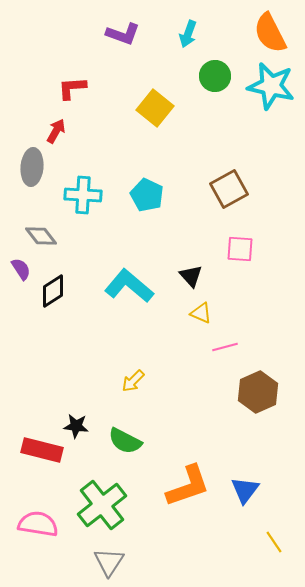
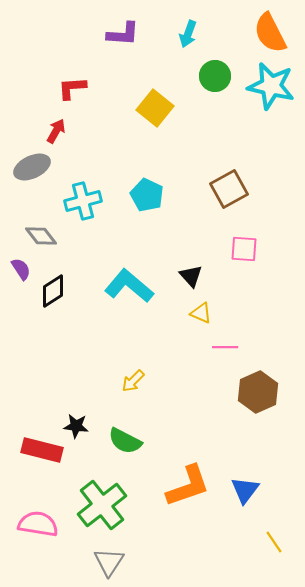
purple L-shape: rotated 16 degrees counterclockwise
gray ellipse: rotated 60 degrees clockwise
cyan cross: moved 6 px down; rotated 18 degrees counterclockwise
pink square: moved 4 px right
pink line: rotated 15 degrees clockwise
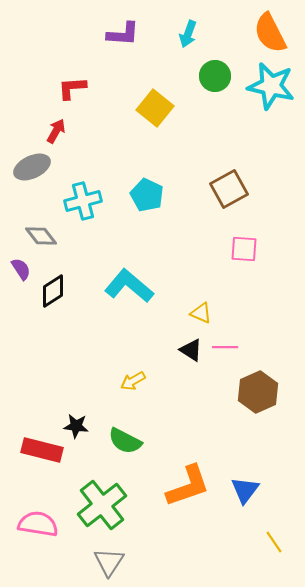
black triangle: moved 74 px down; rotated 15 degrees counterclockwise
yellow arrow: rotated 15 degrees clockwise
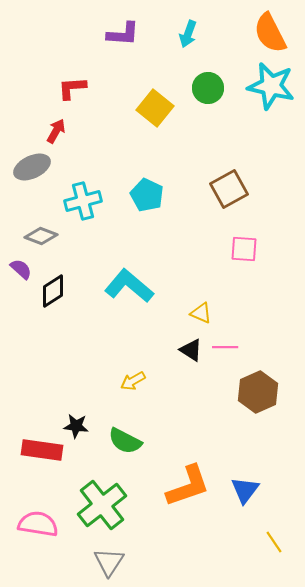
green circle: moved 7 px left, 12 px down
gray diamond: rotated 32 degrees counterclockwise
purple semicircle: rotated 15 degrees counterclockwise
red rectangle: rotated 6 degrees counterclockwise
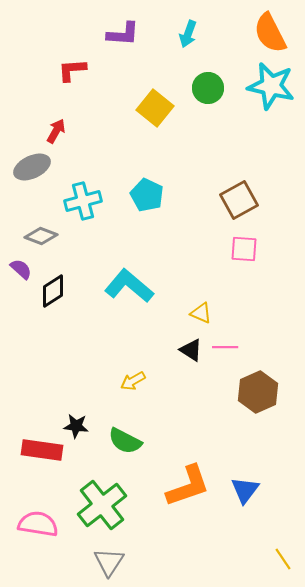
red L-shape: moved 18 px up
brown square: moved 10 px right, 11 px down
yellow line: moved 9 px right, 17 px down
